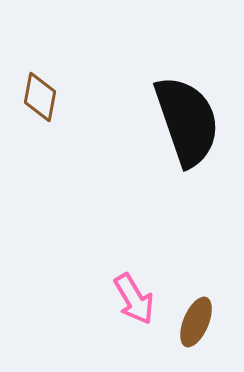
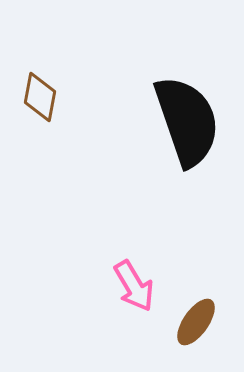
pink arrow: moved 13 px up
brown ellipse: rotated 12 degrees clockwise
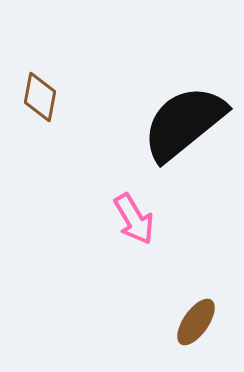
black semicircle: moved 3 px left, 2 px down; rotated 110 degrees counterclockwise
pink arrow: moved 67 px up
